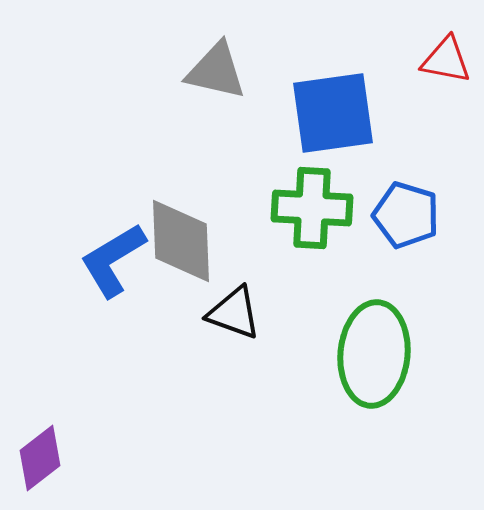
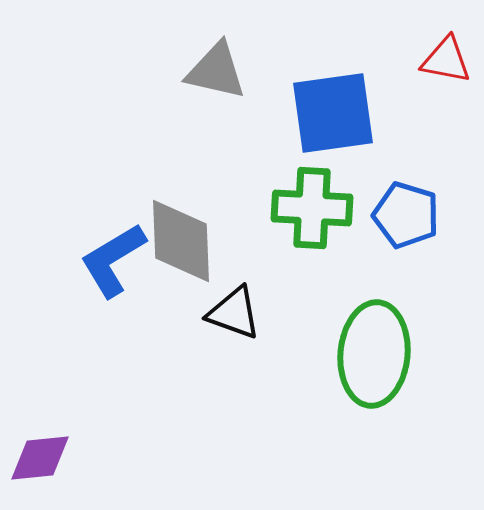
purple diamond: rotated 32 degrees clockwise
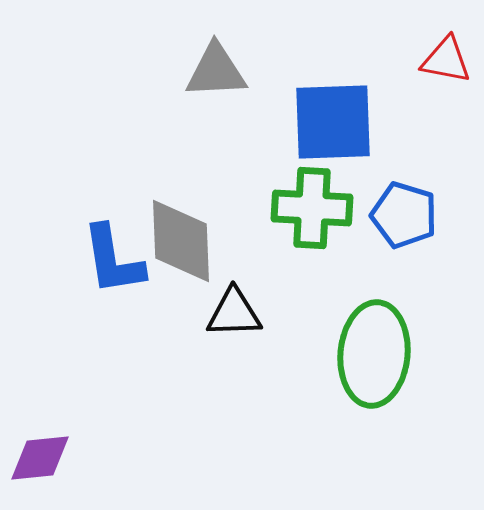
gray triangle: rotated 16 degrees counterclockwise
blue square: moved 9 px down; rotated 6 degrees clockwise
blue pentagon: moved 2 px left
blue L-shape: rotated 68 degrees counterclockwise
black triangle: rotated 22 degrees counterclockwise
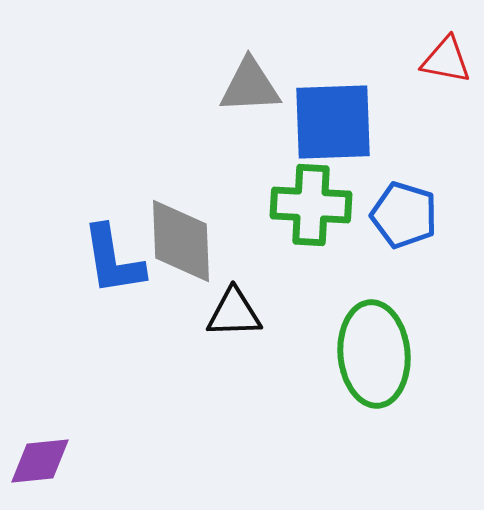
gray triangle: moved 34 px right, 15 px down
green cross: moved 1 px left, 3 px up
green ellipse: rotated 10 degrees counterclockwise
purple diamond: moved 3 px down
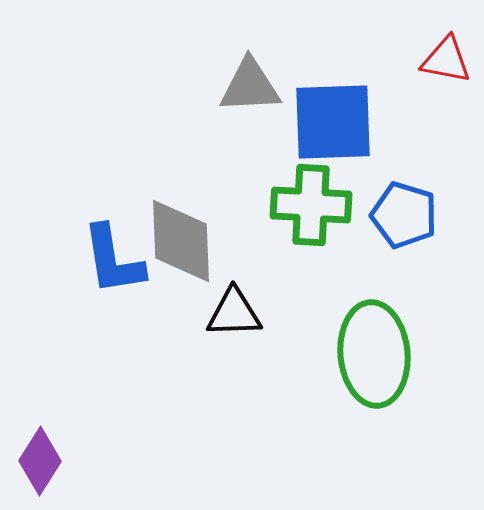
purple diamond: rotated 52 degrees counterclockwise
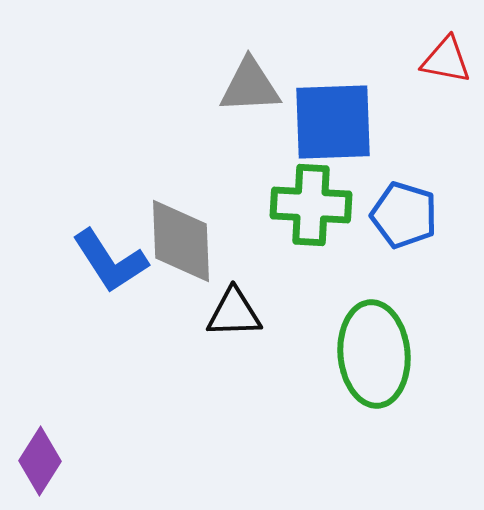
blue L-shape: moved 3 px left, 1 px down; rotated 24 degrees counterclockwise
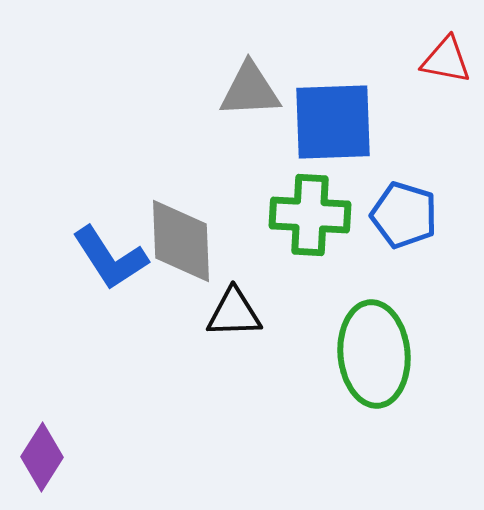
gray triangle: moved 4 px down
green cross: moved 1 px left, 10 px down
blue L-shape: moved 3 px up
purple diamond: moved 2 px right, 4 px up
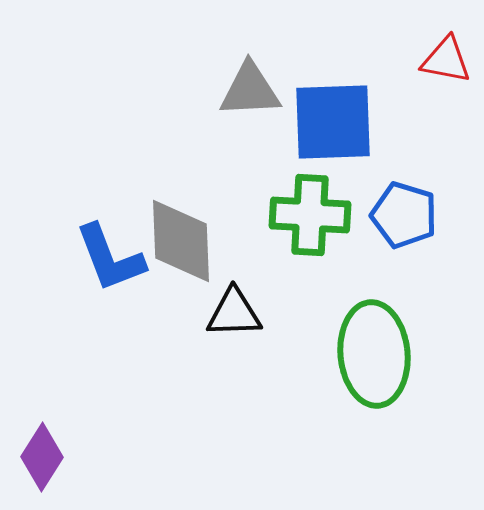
blue L-shape: rotated 12 degrees clockwise
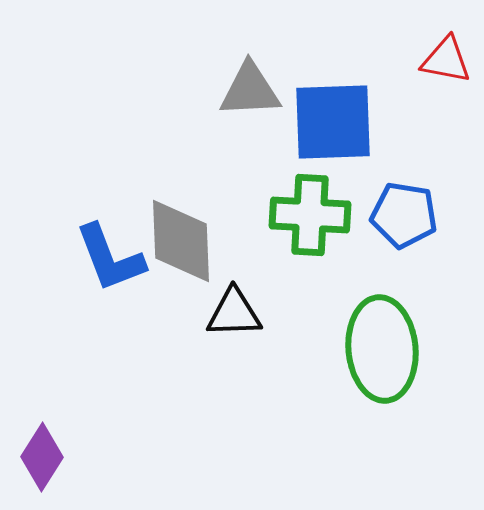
blue pentagon: rotated 8 degrees counterclockwise
green ellipse: moved 8 px right, 5 px up
